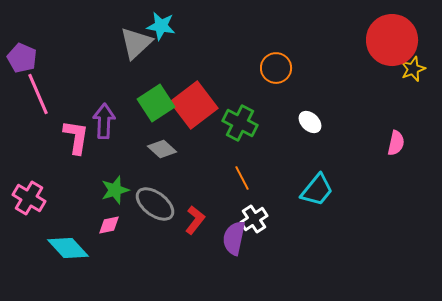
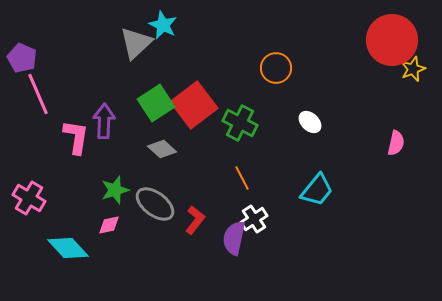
cyan star: moved 2 px right, 1 px up; rotated 16 degrees clockwise
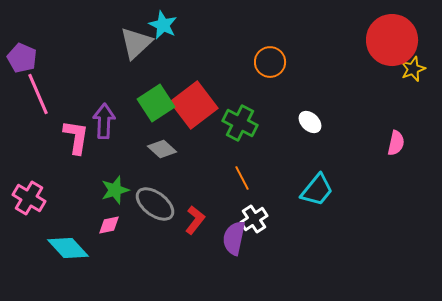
orange circle: moved 6 px left, 6 px up
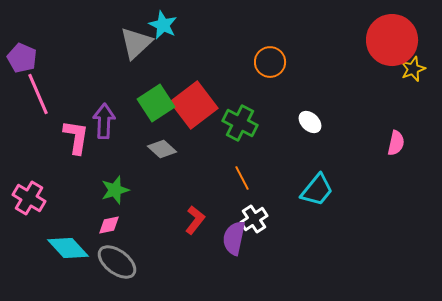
gray ellipse: moved 38 px left, 58 px down
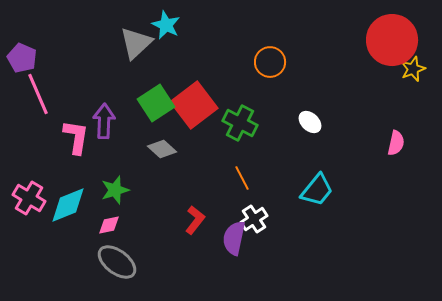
cyan star: moved 3 px right
cyan diamond: moved 43 px up; rotated 69 degrees counterclockwise
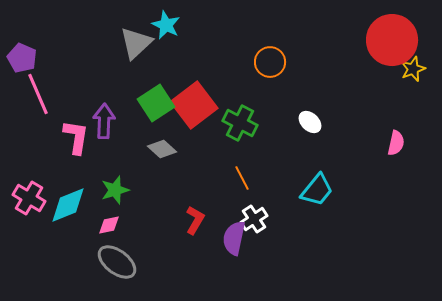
red L-shape: rotated 8 degrees counterclockwise
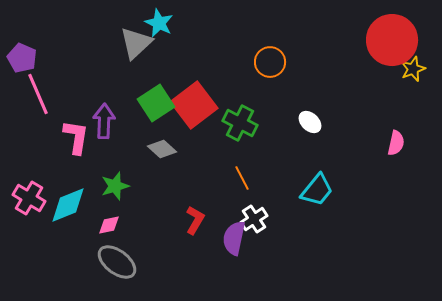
cyan star: moved 7 px left, 2 px up
green star: moved 4 px up
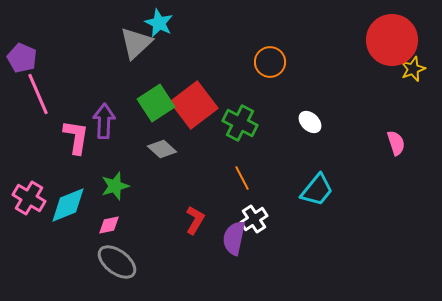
pink semicircle: rotated 30 degrees counterclockwise
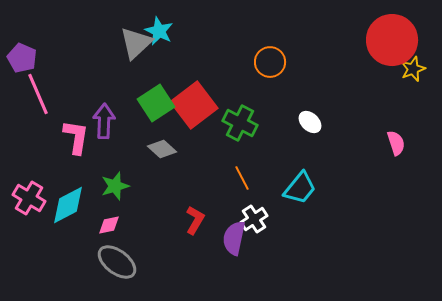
cyan star: moved 8 px down
cyan trapezoid: moved 17 px left, 2 px up
cyan diamond: rotated 6 degrees counterclockwise
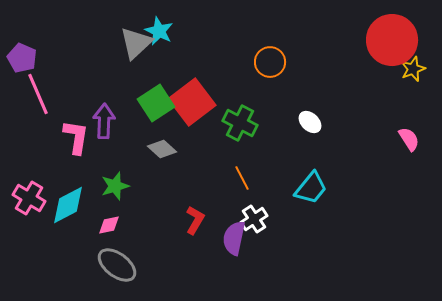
red square: moved 2 px left, 3 px up
pink semicircle: moved 13 px right, 4 px up; rotated 15 degrees counterclockwise
cyan trapezoid: moved 11 px right
gray ellipse: moved 3 px down
